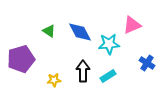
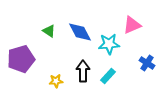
cyan rectangle: rotated 14 degrees counterclockwise
yellow star: moved 2 px right, 1 px down
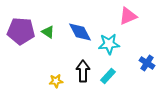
pink triangle: moved 4 px left, 9 px up
green triangle: moved 1 px left, 1 px down
purple pentagon: moved 28 px up; rotated 20 degrees clockwise
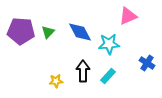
green triangle: rotated 40 degrees clockwise
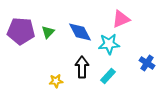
pink triangle: moved 7 px left, 3 px down
black arrow: moved 1 px left, 4 px up
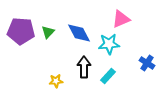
blue diamond: moved 1 px left, 1 px down
black arrow: moved 2 px right
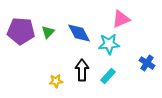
black arrow: moved 2 px left, 3 px down
